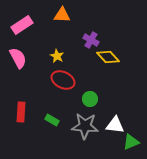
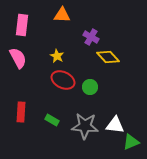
pink rectangle: rotated 50 degrees counterclockwise
purple cross: moved 3 px up
green circle: moved 12 px up
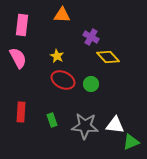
green circle: moved 1 px right, 3 px up
green rectangle: rotated 40 degrees clockwise
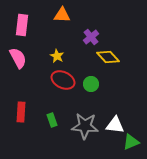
purple cross: rotated 21 degrees clockwise
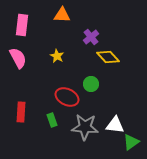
red ellipse: moved 4 px right, 17 px down
gray star: moved 1 px down
green triangle: rotated 12 degrees counterclockwise
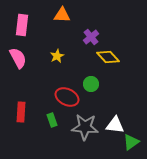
yellow star: rotated 16 degrees clockwise
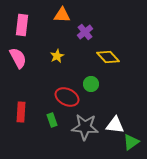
purple cross: moved 6 px left, 5 px up
